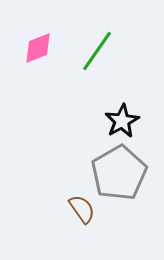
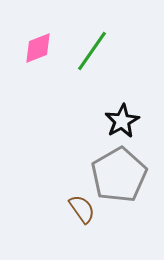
green line: moved 5 px left
gray pentagon: moved 2 px down
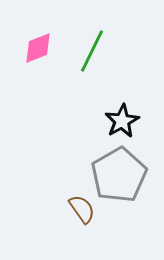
green line: rotated 9 degrees counterclockwise
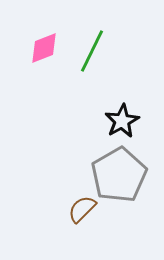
pink diamond: moved 6 px right
brown semicircle: rotated 100 degrees counterclockwise
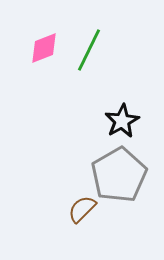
green line: moved 3 px left, 1 px up
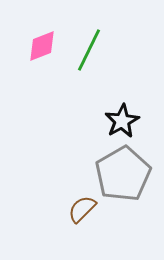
pink diamond: moved 2 px left, 2 px up
gray pentagon: moved 4 px right, 1 px up
